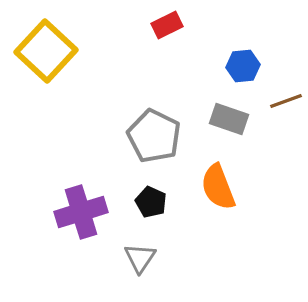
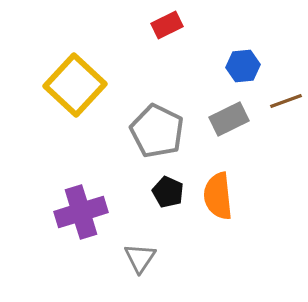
yellow square: moved 29 px right, 34 px down
gray rectangle: rotated 45 degrees counterclockwise
gray pentagon: moved 3 px right, 5 px up
orange semicircle: moved 9 px down; rotated 15 degrees clockwise
black pentagon: moved 17 px right, 10 px up
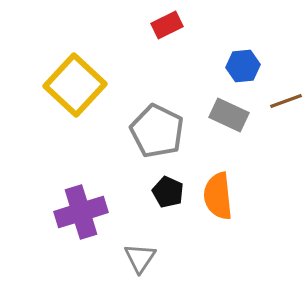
gray rectangle: moved 4 px up; rotated 51 degrees clockwise
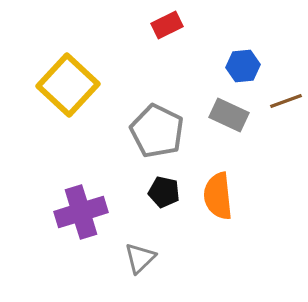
yellow square: moved 7 px left
black pentagon: moved 4 px left; rotated 12 degrees counterclockwise
gray triangle: rotated 12 degrees clockwise
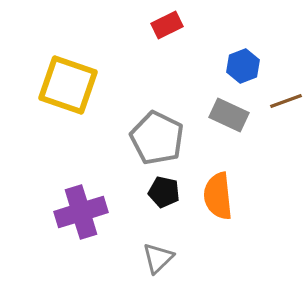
blue hexagon: rotated 16 degrees counterclockwise
yellow square: rotated 24 degrees counterclockwise
gray pentagon: moved 7 px down
gray triangle: moved 18 px right
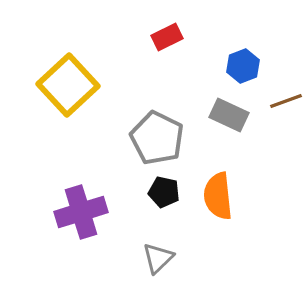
red rectangle: moved 12 px down
yellow square: rotated 28 degrees clockwise
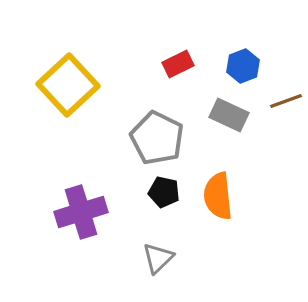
red rectangle: moved 11 px right, 27 px down
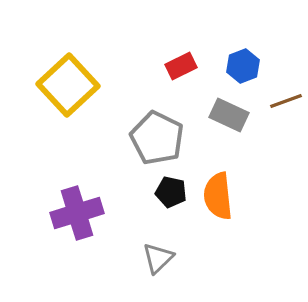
red rectangle: moved 3 px right, 2 px down
black pentagon: moved 7 px right
purple cross: moved 4 px left, 1 px down
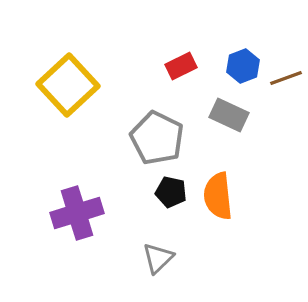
brown line: moved 23 px up
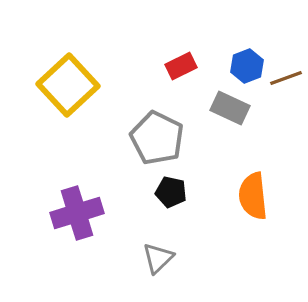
blue hexagon: moved 4 px right
gray rectangle: moved 1 px right, 7 px up
orange semicircle: moved 35 px right
